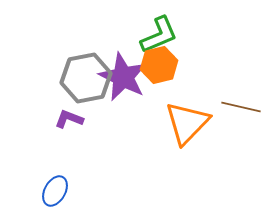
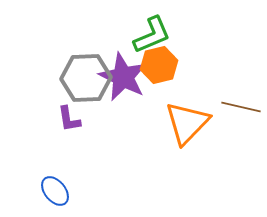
green L-shape: moved 7 px left
gray hexagon: rotated 9 degrees clockwise
purple L-shape: rotated 120 degrees counterclockwise
blue ellipse: rotated 68 degrees counterclockwise
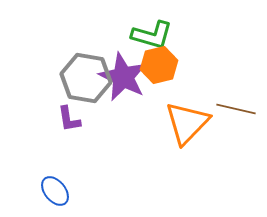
green L-shape: rotated 39 degrees clockwise
gray hexagon: rotated 12 degrees clockwise
brown line: moved 5 px left, 2 px down
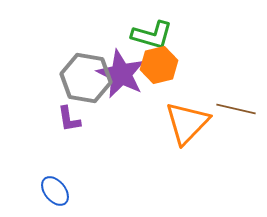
purple star: moved 2 px left, 3 px up
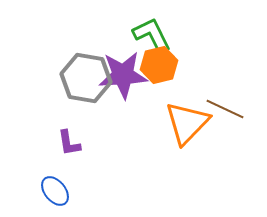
green L-shape: rotated 132 degrees counterclockwise
purple star: moved 2 px right, 1 px down; rotated 30 degrees counterclockwise
brown line: moved 11 px left; rotated 12 degrees clockwise
purple L-shape: moved 24 px down
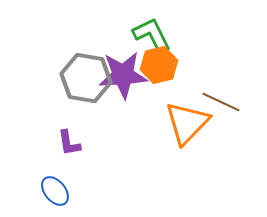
brown line: moved 4 px left, 7 px up
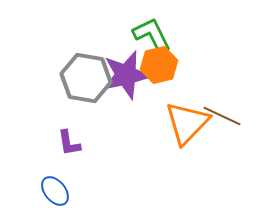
purple star: moved 3 px right; rotated 9 degrees counterclockwise
brown line: moved 1 px right, 14 px down
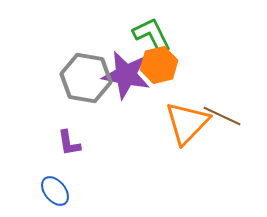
purple star: rotated 24 degrees clockwise
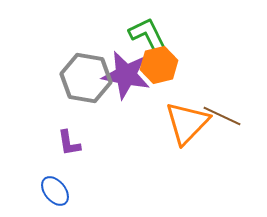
green L-shape: moved 4 px left
